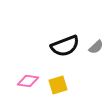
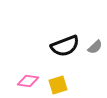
gray semicircle: moved 1 px left
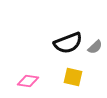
black semicircle: moved 3 px right, 3 px up
yellow square: moved 15 px right, 8 px up; rotated 30 degrees clockwise
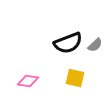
gray semicircle: moved 2 px up
yellow square: moved 2 px right, 1 px down
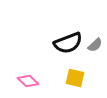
pink diamond: rotated 35 degrees clockwise
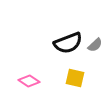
pink diamond: moved 1 px right; rotated 10 degrees counterclockwise
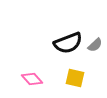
pink diamond: moved 3 px right, 2 px up; rotated 15 degrees clockwise
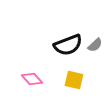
black semicircle: moved 2 px down
yellow square: moved 1 px left, 2 px down
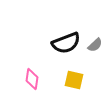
black semicircle: moved 2 px left, 2 px up
pink diamond: rotated 50 degrees clockwise
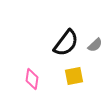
black semicircle: rotated 32 degrees counterclockwise
yellow square: moved 4 px up; rotated 24 degrees counterclockwise
